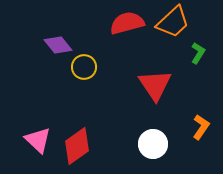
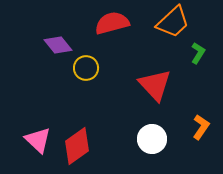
red semicircle: moved 15 px left
yellow circle: moved 2 px right, 1 px down
red triangle: rotated 9 degrees counterclockwise
white circle: moved 1 px left, 5 px up
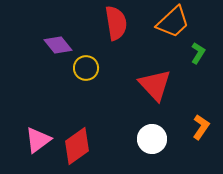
red semicircle: moved 4 px right; rotated 96 degrees clockwise
pink triangle: rotated 40 degrees clockwise
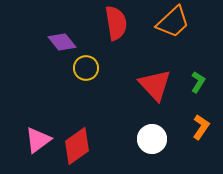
purple diamond: moved 4 px right, 3 px up
green L-shape: moved 29 px down
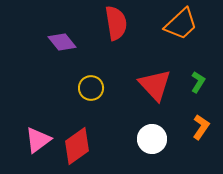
orange trapezoid: moved 8 px right, 2 px down
yellow circle: moved 5 px right, 20 px down
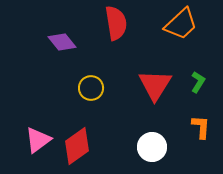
red triangle: rotated 15 degrees clockwise
orange L-shape: rotated 30 degrees counterclockwise
white circle: moved 8 px down
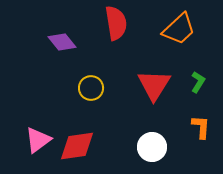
orange trapezoid: moved 2 px left, 5 px down
red triangle: moved 1 px left
red diamond: rotated 27 degrees clockwise
